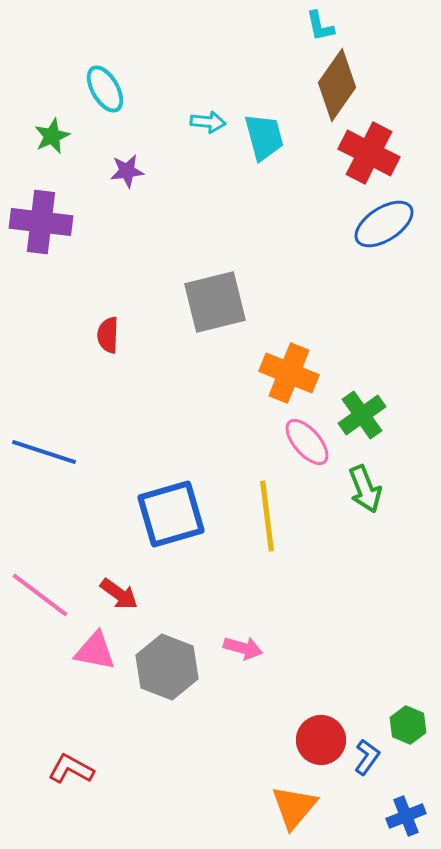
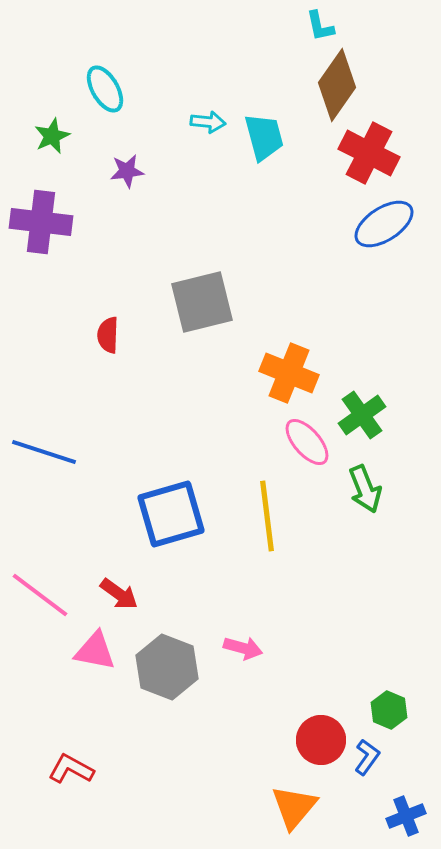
gray square: moved 13 px left
green hexagon: moved 19 px left, 15 px up
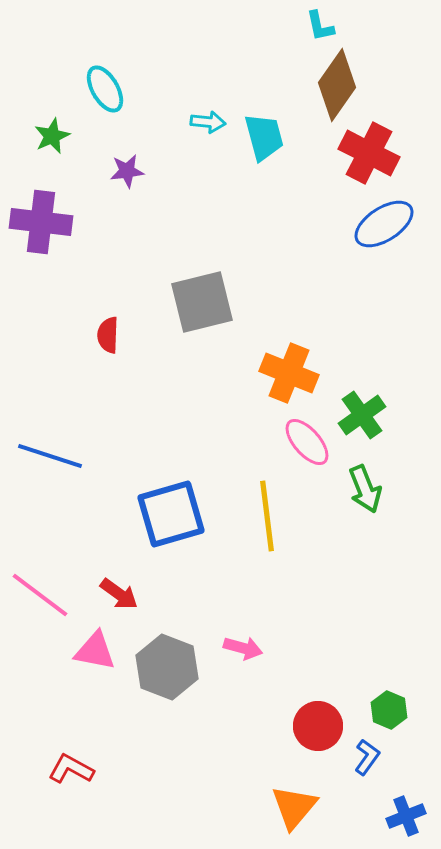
blue line: moved 6 px right, 4 px down
red circle: moved 3 px left, 14 px up
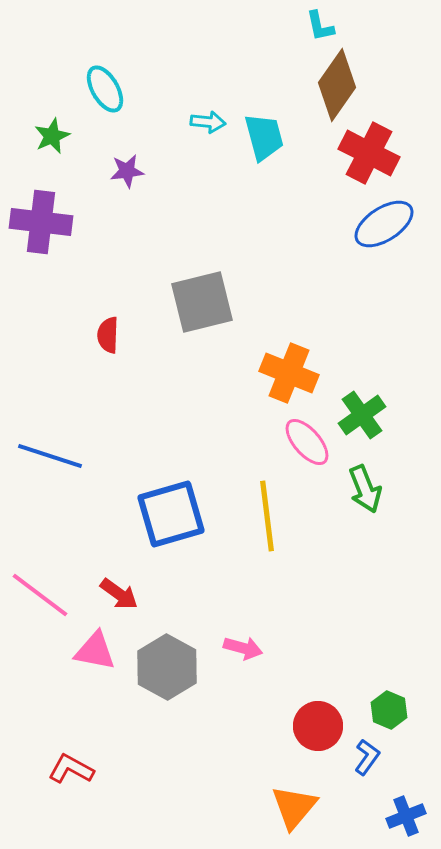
gray hexagon: rotated 8 degrees clockwise
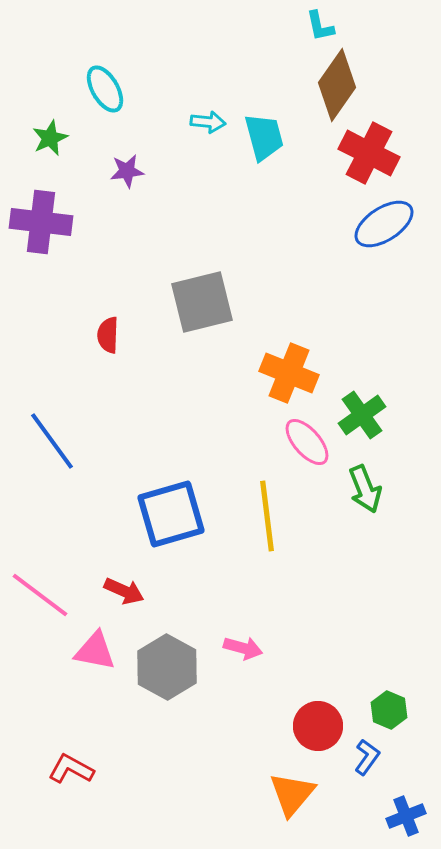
green star: moved 2 px left, 2 px down
blue line: moved 2 px right, 15 px up; rotated 36 degrees clockwise
red arrow: moved 5 px right, 3 px up; rotated 12 degrees counterclockwise
orange triangle: moved 2 px left, 13 px up
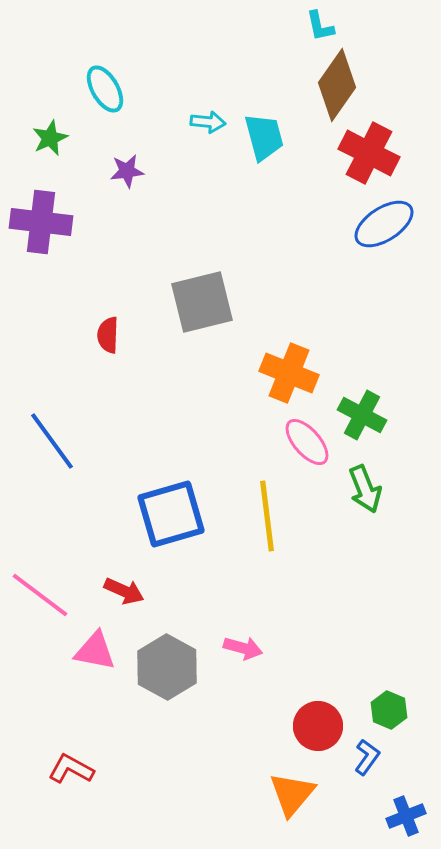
green cross: rotated 27 degrees counterclockwise
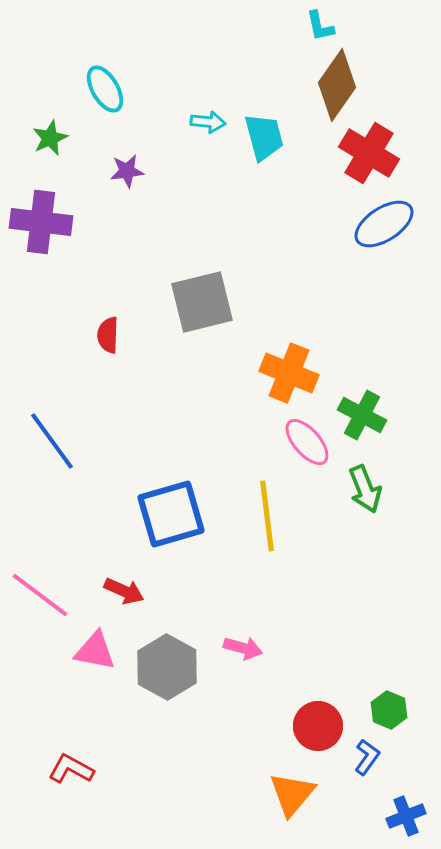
red cross: rotated 4 degrees clockwise
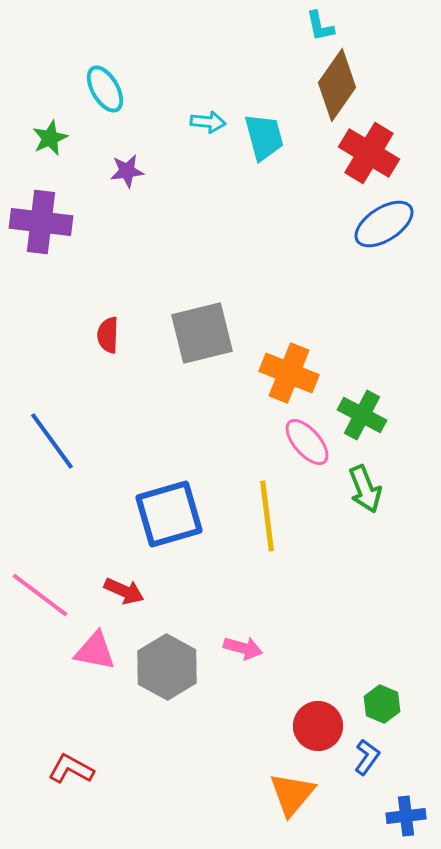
gray square: moved 31 px down
blue square: moved 2 px left
green hexagon: moved 7 px left, 6 px up
blue cross: rotated 15 degrees clockwise
